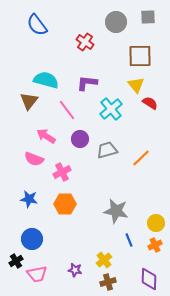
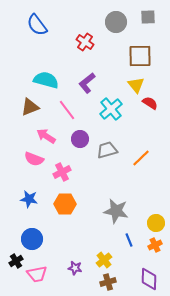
purple L-shape: rotated 45 degrees counterclockwise
brown triangle: moved 1 px right, 6 px down; rotated 30 degrees clockwise
purple star: moved 2 px up
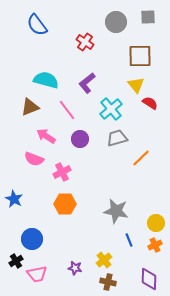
gray trapezoid: moved 10 px right, 12 px up
blue star: moved 15 px left; rotated 18 degrees clockwise
brown cross: rotated 28 degrees clockwise
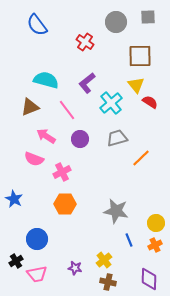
red semicircle: moved 1 px up
cyan cross: moved 6 px up
blue circle: moved 5 px right
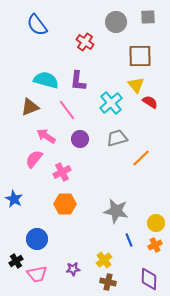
purple L-shape: moved 9 px left, 2 px up; rotated 45 degrees counterclockwise
pink semicircle: rotated 108 degrees clockwise
purple star: moved 2 px left, 1 px down; rotated 16 degrees counterclockwise
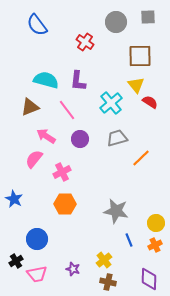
purple star: rotated 24 degrees clockwise
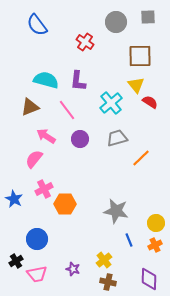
pink cross: moved 18 px left, 17 px down
